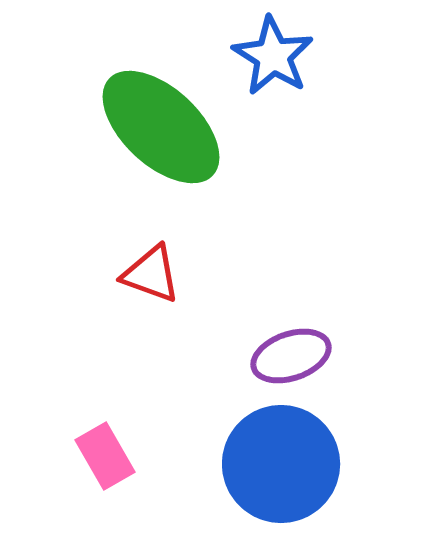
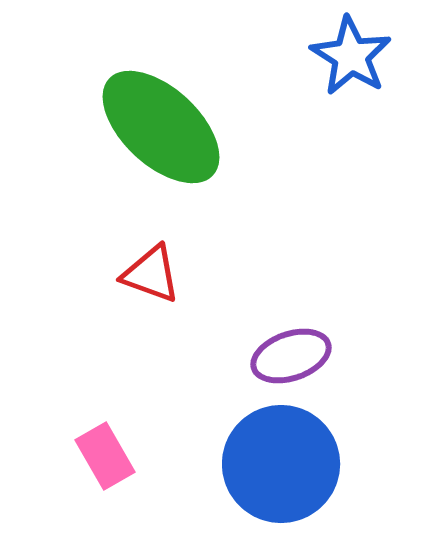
blue star: moved 78 px right
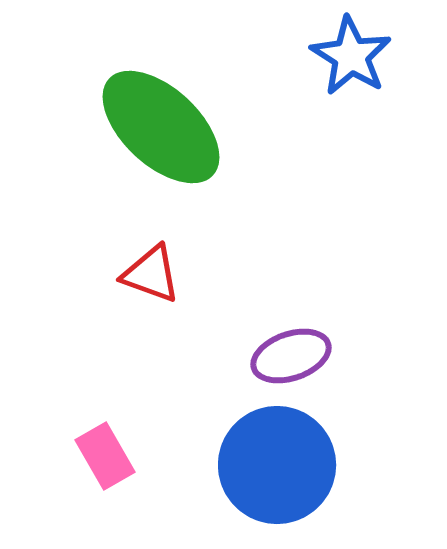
blue circle: moved 4 px left, 1 px down
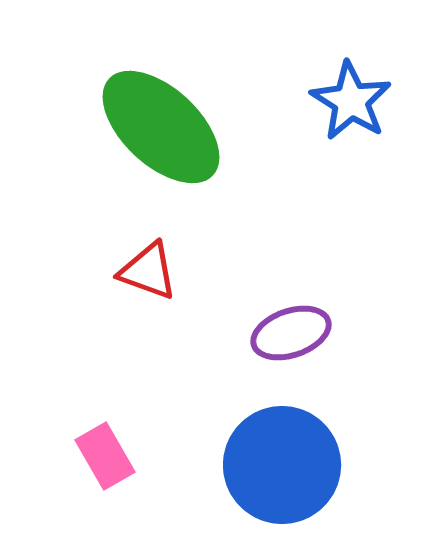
blue star: moved 45 px down
red triangle: moved 3 px left, 3 px up
purple ellipse: moved 23 px up
blue circle: moved 5 px right
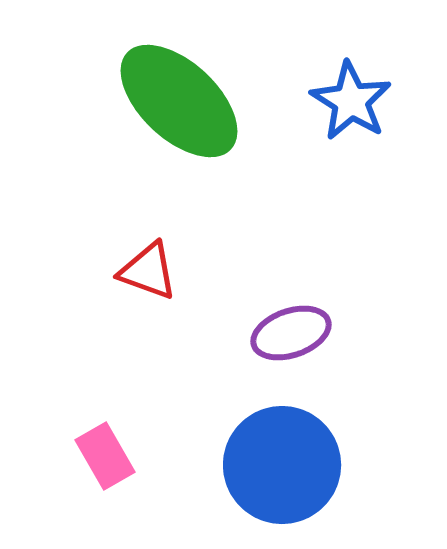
green ellipse: moved 18 px right, 26 px up
